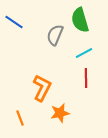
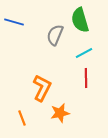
blue line: rotated 18 degrees counterclockwise
orange line: moved 2 px right
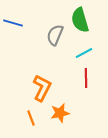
blue line: moved 1 px left, 1 px down
orange line: moved 9 px right
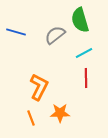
blue line: moved 3 px right, 9 px down
gray semicircle: rotated 30 degrees clockwise
orange L-shape: moved 3 px left, 1 px up
orange star: rotated 12 degrees clockwise
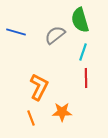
cyan line: moved 1 px left, 1 px up; rotated 42 degrees counterclockwise
orange star: moved 2 px right, 1 px up
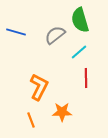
cyan line: moved 4 px left; rotated 30 degrees clockwise
orange line: moved 2 px down
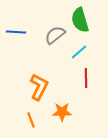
blue line: rotated 12 degrees counterclockwise
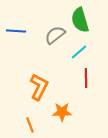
blue line: moved 1 px up
orange line: moved 1 px left, 5 px down
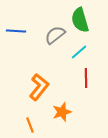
orange L-shape: rotated 12 degrees clockwise
orange star: rotated 18 degrees counterclockwise
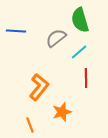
gray semicircle: moved 1 px right, 3 px down
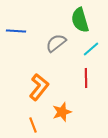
gray semicircle: moved 5 px down
cyan line: moved 12 px right, 3 px up
orange line: moved 3 px right
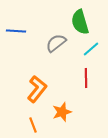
green semicircle: moved 2 px down
orange L-shape: moved 2 px left, 2 px down
